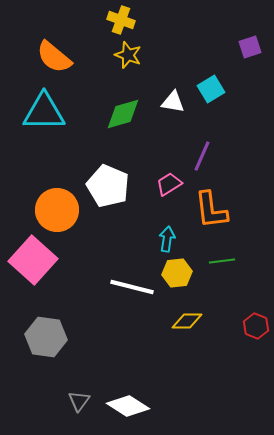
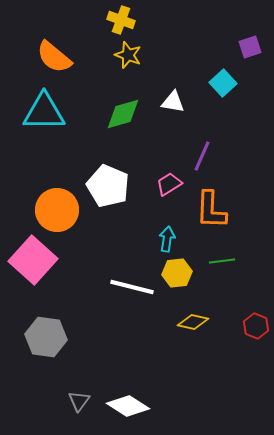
cyan square: moved 12 px right, 6 px up; rotated 12 degrees counterclockwise
orange L-shape: rotated 9 degrees clockwise
yellow diamond: moved 6 px right, 1 px down; rotated 12 degrees clockwise
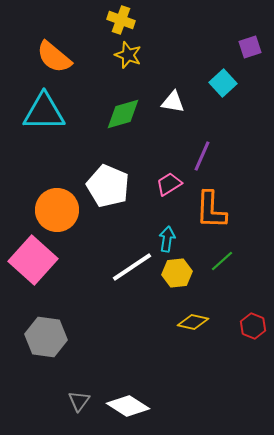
green line: rotated 35 degrees counterclockwise
white line: moved 20 px up; rotated 48 degrees counterclockwise
red hexagon: moved 3 px left
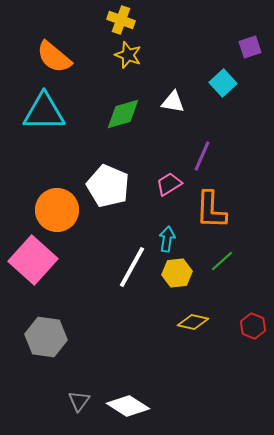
white line: rotated 27 degrees counterclockwise
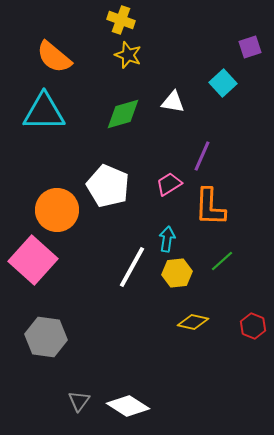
orange L-shape: moved 1 px left, 3 px up
